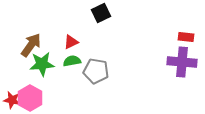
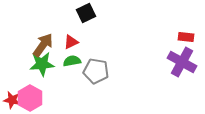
black square: moved 15 px left
brown arrow: moved 12 px right
purple cross: rotated 24 degrees clockwise
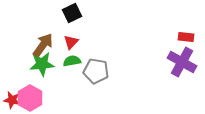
black square: moved 14 px left
red triangle: rotated 21 degrees counterclockwise
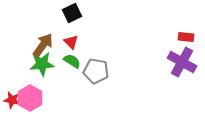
red triangle: rotated 28 degrees counterclockwise
green semicircle: rotated 42 degrees clockwise
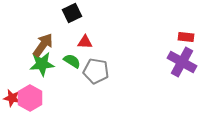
red triangle: moved 14 px right; rotated 42 degrees counterclockwise
red star: moved 2 px up
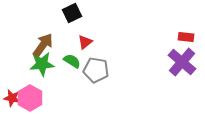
red triangle: rotated 42 degrees counterclockwise
purple cross: rotated 12 degrees clockwise
gray pentagon: moved 1 px up
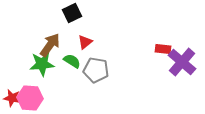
red rectangle: moved 23 px left, 12 px down
brown arrow: moved 7 px right
pink hexagon: rotated 25 degrees counterclockwise
